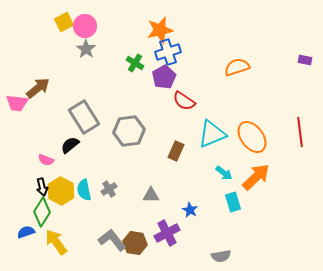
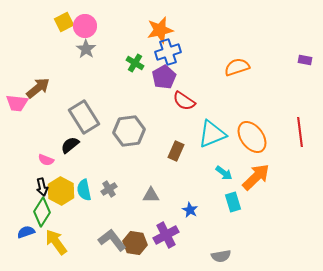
purple cross: moved 1 px left, 2 px down
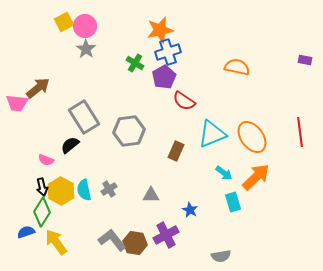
orange semicircle: rotated 30 degrees clockwise
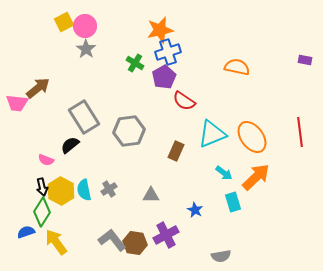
blue star: moved 5 px right
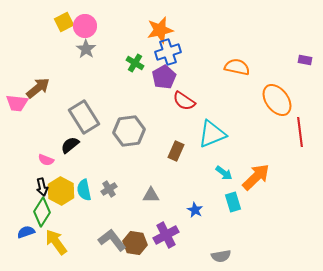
orange ellipse: moved 25 px right, 37 px up
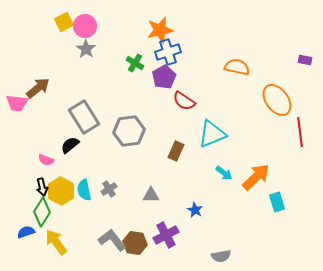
cyan rectangle: moved 44 px right
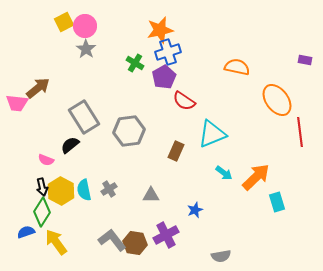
blue star: rotated 21 degrees clockwise
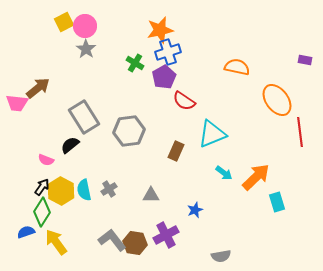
black arrow: rotated 132 degrees counterclockwise
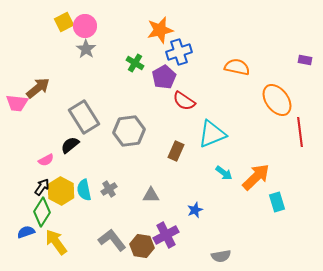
blue cross: moved 11 px right
pink semicircle: rotated 49 degrees counterclockwise
brown hexagon: moved 7 px right, 3 px down
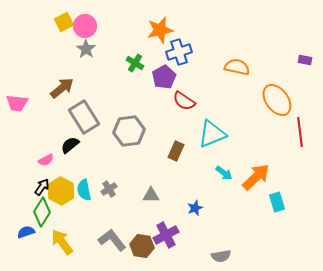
brown arrow: moved 24 px right
blue star: moved 2 px up
yellow arrow: moved 6 px right
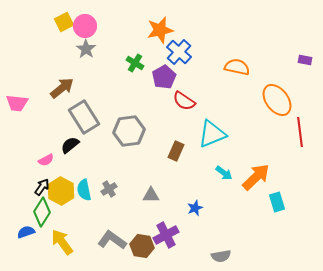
blue cross: rotated 30 degrees counterclockwise
gray L-shape: rotated 16 degrees counterclockwise
